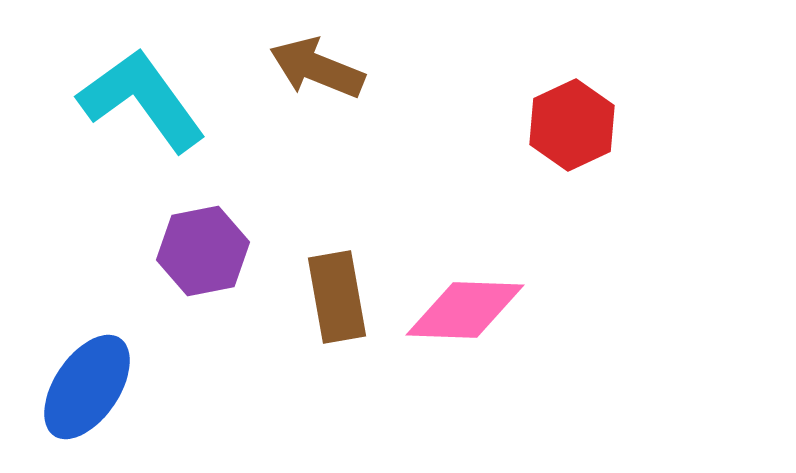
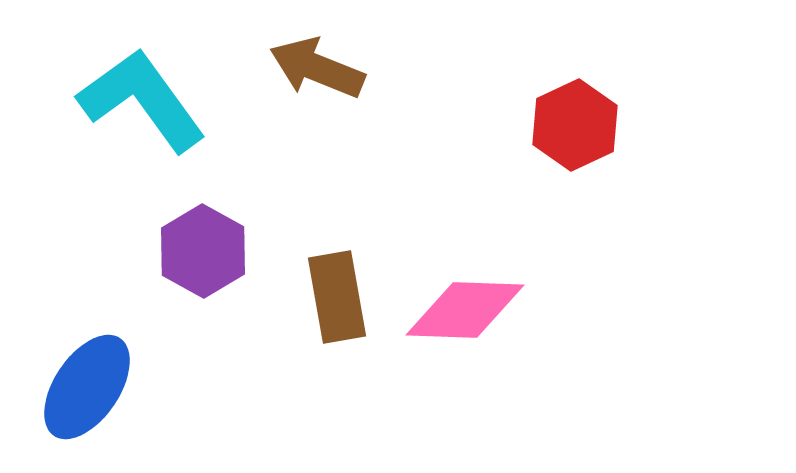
red hexagon: moved 3 px right
purple hexagon: rotated 20 degrees counterclockwise
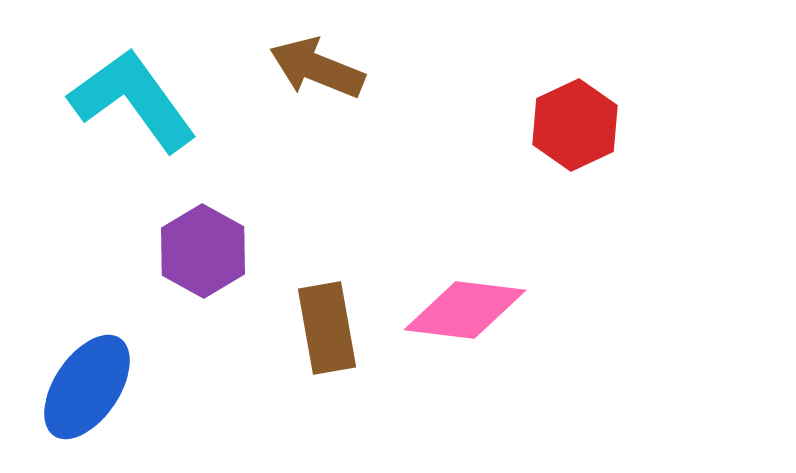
cyan L-shape: moved 9 px left
brown rectangle: moved 10 px left, 31 px down
pink diamond: rotated 5 degrees clockwise
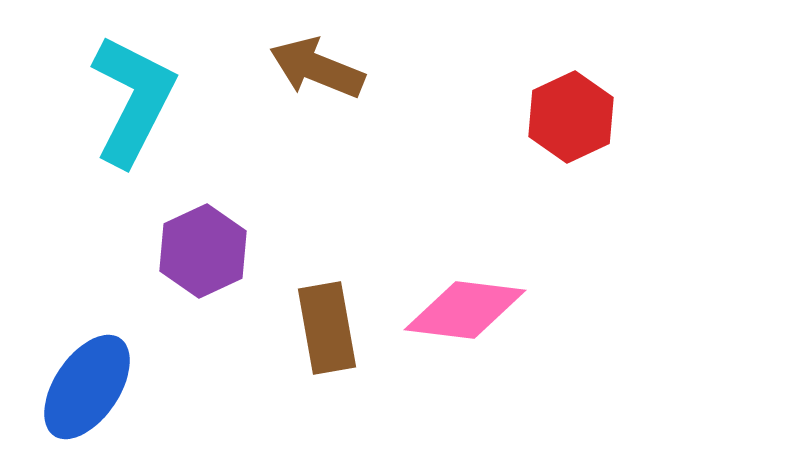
cyan L-shape: rotated 63 degrees clockwise
red hexagon: moved 4 px left, 8 px up
purple hexagon: rotated 6 degrees clockwise
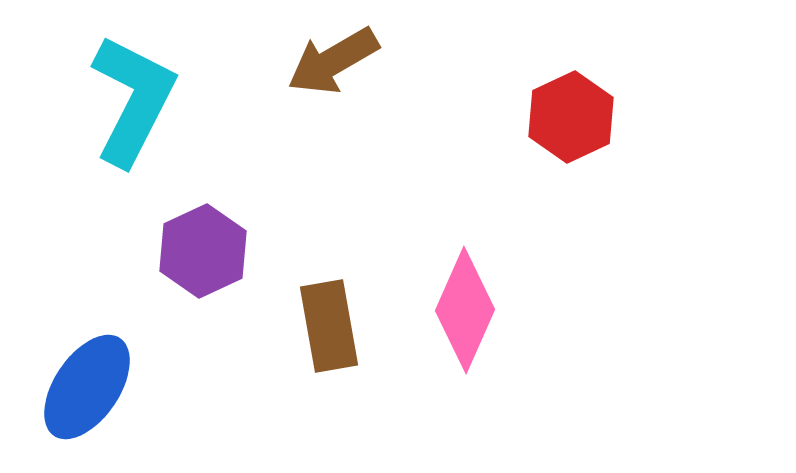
brown arrow: moved 16 px right, 7 px up; rotated 52 degrees counterclockwise
pink diamond: rotated 73 degrees counterclockwise
brown rectangle: moved 2 px right, 2 px up
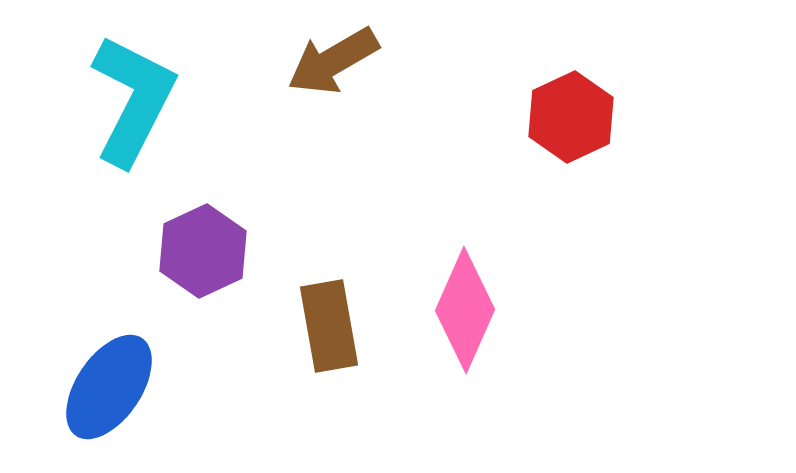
blue ellipse: moved 22 px right
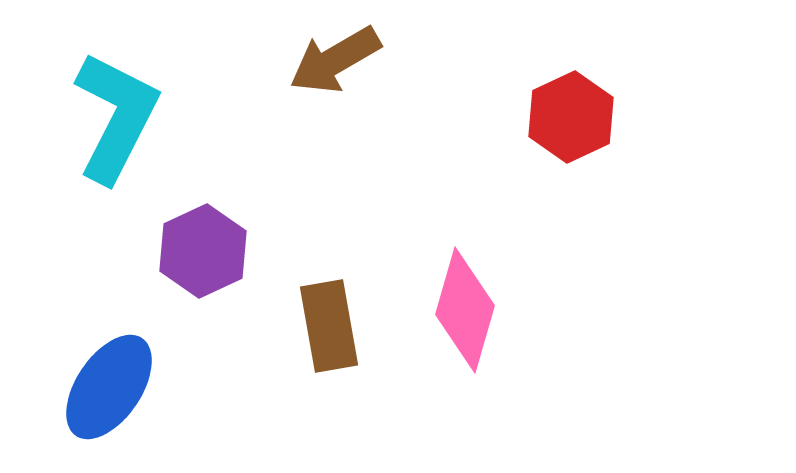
brown arrow: moved 2 px right, 1 px up
cyan L-shape: moved 17 px left, 17 px down
pink diamond: rotated 8 degrees counterclockwise
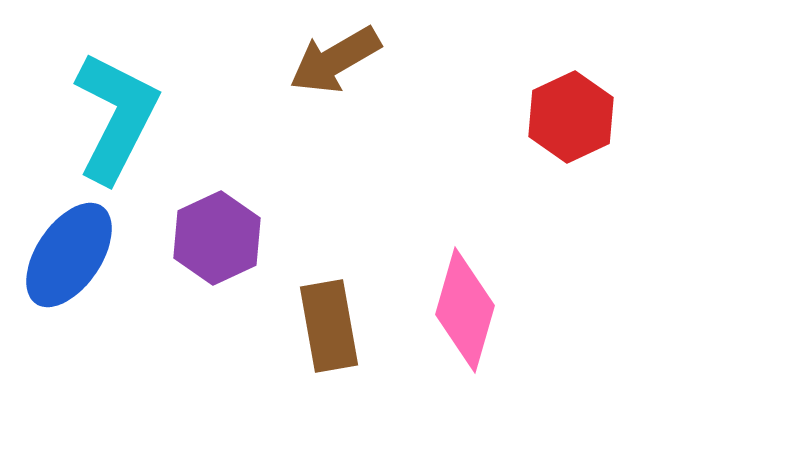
purple hexagon: moved 14 px right, 13 px up
blue ellipse: moved 40 px left, 132 px up
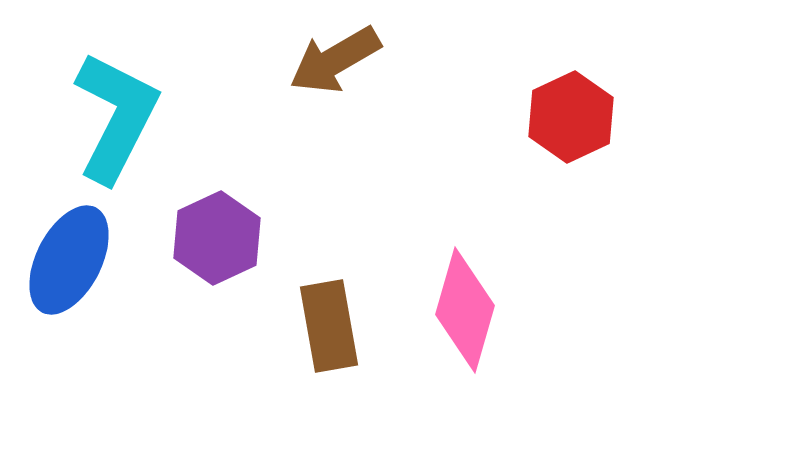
blue ellipse: moved 5 px down; rotated 7 degrees counterclockwise
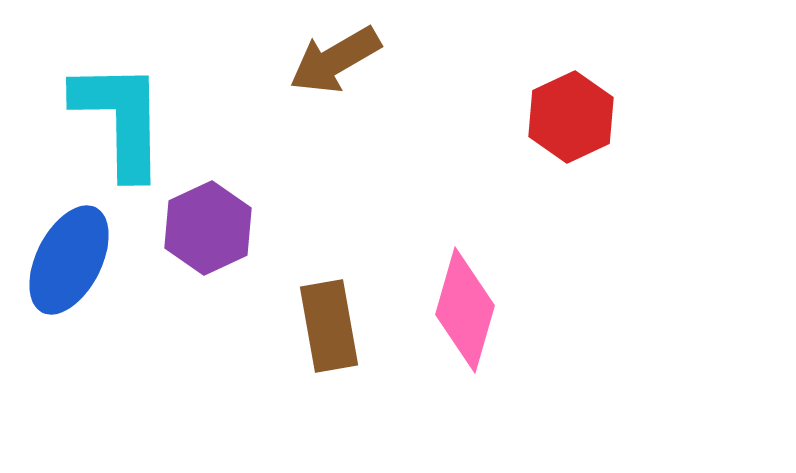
cyan L-shape: moved 4 px right, 2 px down; rotated 28 degrees counterclockwise
purple hexagon: moved 9 px left, 10 px up
